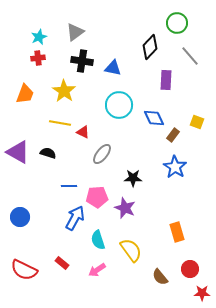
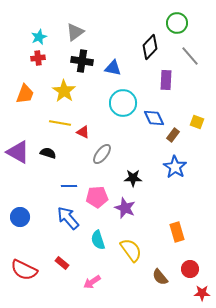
cyan circle: moved 4 px right, 2 px up
blue arrow: moved 7 px left; rotated 70 degrees counterclockwise
pink arrow: moved 5 px left, 12 px down
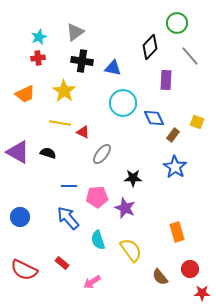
orange trapezoid: rotated 45 degrees clockwise
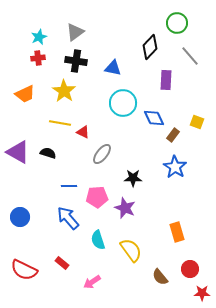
black cross: moved 6 px left
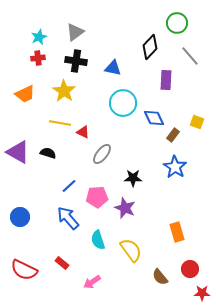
blue line: rotated 42 degrees counterclockwise
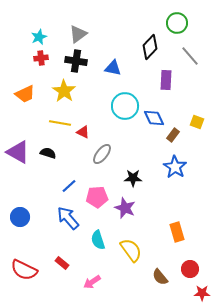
gray triangle: moved 3 px right, 2 px down
red cross: moved 3 px right
cyan circle: moved 2 px right, 3 px down
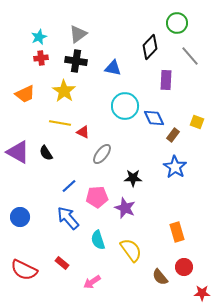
black semicircle: moved 2 px left; rotated 140 degrees counterclockwise
red circle: moved 6 px left, 2 px up
